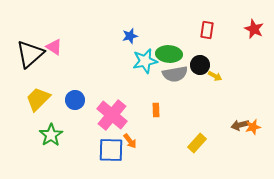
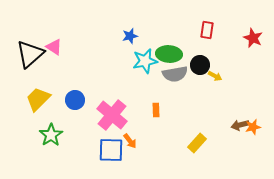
red star: moved 1 px left, 9 px down
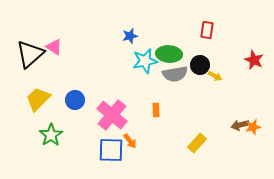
red star: moved 1 px right, 22 px down
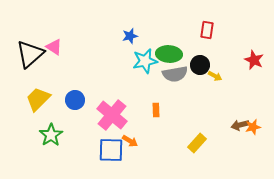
orange arrow: rotated 21 degrees counterclockwise
